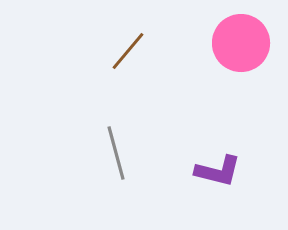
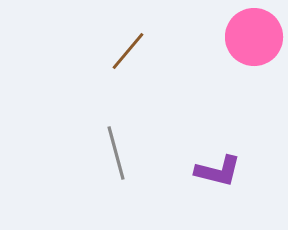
pink circle: moved 13 px right, 6 px up
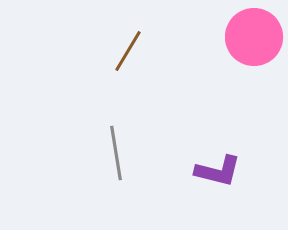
brown line: rotated 9 degrees counterclockwise
gray line: rotated 6 degrees clockwise
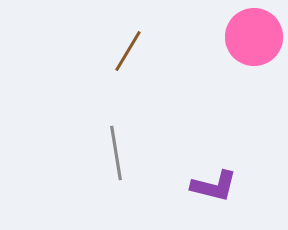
purple L-shape: moved 4 px left, 15 px down
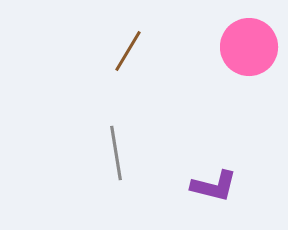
pink circle: moved 5 px left, 10 px down
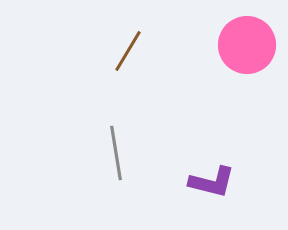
pink circle: moved 2 px left, 2 px up
purple L-shape: moved 2 px left, 4 px up
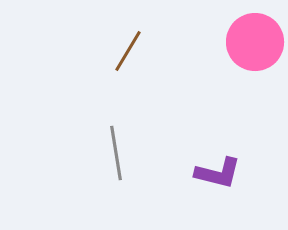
pink circle: moved 8 px right, 3 px up
purple L-shape: moved 6 px right, 9 px up
